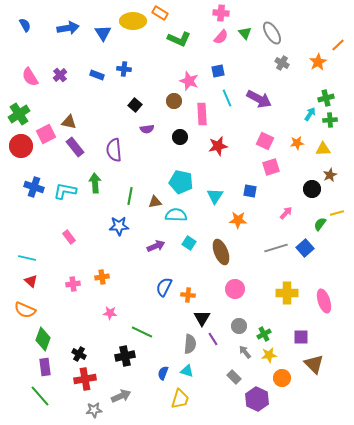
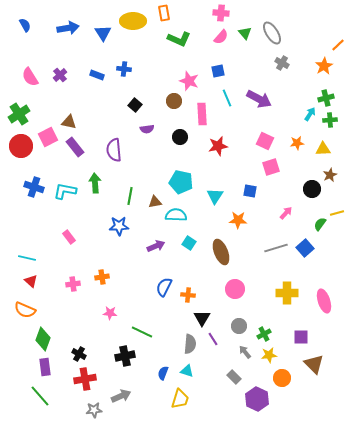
orange rectangle at (160, 13): moved 4 px right; rotated 49 degrees clockwise
orange star at (318, 62): moved 6 px right, 4 px down
pink square at (46, 134): moved 2 px right, 3 px down
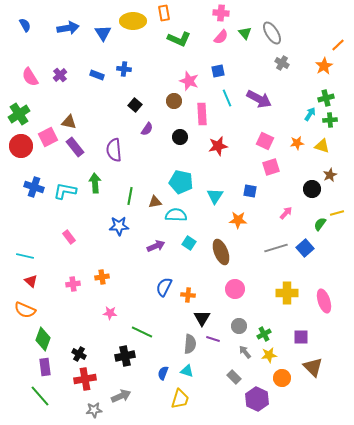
purple semicircle at (147, 129): rotated 48 degrees counterclockwise
yellow triangle at (323, 149): moved 1 px left, 3 px up; rotated 21 degrees clockwise
cyan line at (27, 258): moved 2 px left, 2 px up
purple line at (213, 339): rotated 40 degrees counterclockwise
brown triangle at (314, 364): moved 1 px left, 3 px down
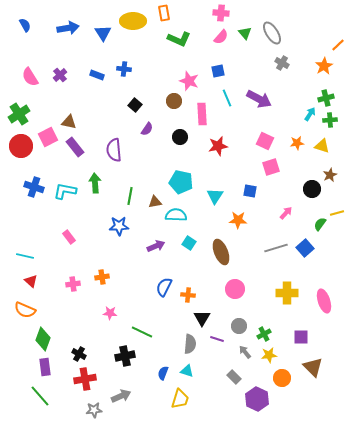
purple line at (213, 339): moved 4 px right
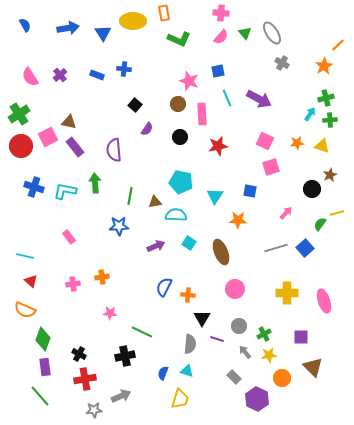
brown circle at (174, 101): moved 4 px right, 3 px down
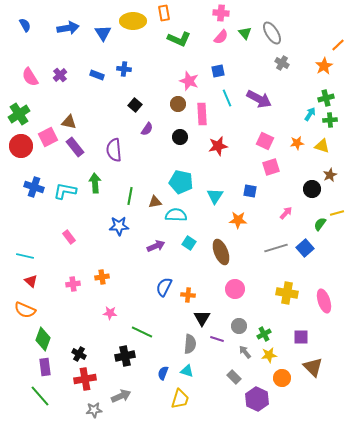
yellow cross at (287, 293): rotated 10 degrees clockwise
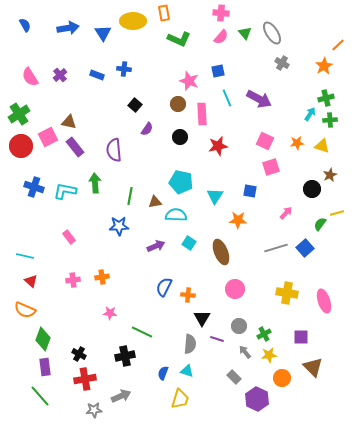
pink cross at (73, 284): moved 4 px up
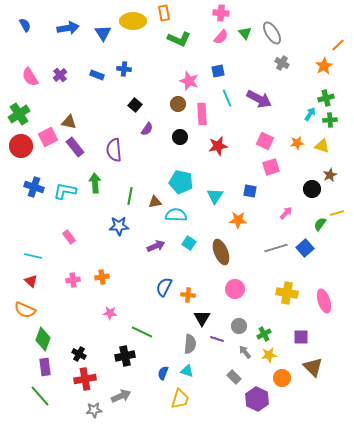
cyan line at (25, 256): moved 8 px right
